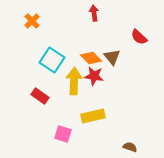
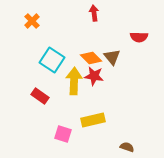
red semicircle: rotated 42 degrees counterclockwise
yellow rectangle: moved 4 px down
brown semicircle: moved 3 px left
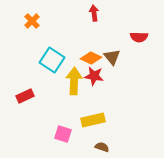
orange diamond: rotated 20 degrees counterclockwise
red rectangle: moved 15 px left; rotated 60 degrees counterclockwise
brown semicircle: moved 25 px left
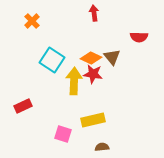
red star: moved 1 px left, 2 px up
red rectangle: moved 2 px left, 10 px down
brown semicircle: rotated 24 degrees counterclockwise
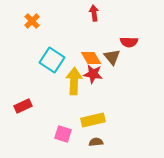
red semicircle: moved 10 px left, 5 px down
orange diamond: rotated 35 degrees clockwise
brown semicircle: moved 6 px left, 5 px up
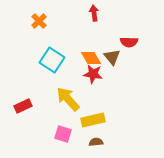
orange cross: moved 7 px right
yellow arrow: moved 6 px left, 18 px down; rotated 44 degrees counterclockwise
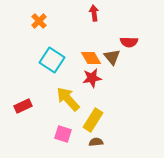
red star: moved 1 px left, 4 px down; rotated 18 degrees counterclockwise
yellow rectangle: rotated 45 degrees counterclockwise
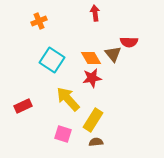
red arrow: moved 1 px right
orange cross: rotated 21 degrees clockwise
brown triangle: moved 1 px right, 3 px up
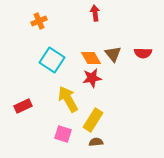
red semicircle: moved 14 px right, 11 px down
yellow arrow: rotated 12 degrees clockwise
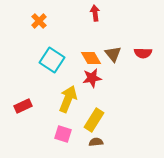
orange cross: rotated 21 degrees counterclockwise
yellow arrow: rotated 52 degrees clockwise
yellow rectangle: moved 1 px right
